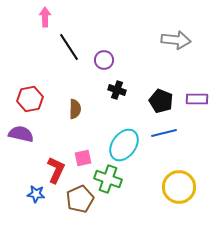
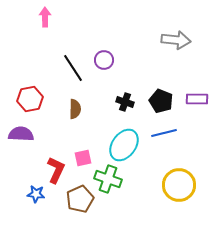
black line: moved 4 px right, 21 px down
black cross: moved 8 px right, 12 px down
purple semicircle: rotated 10 degrees counterclockwise
yellow circle: moved 2 px up
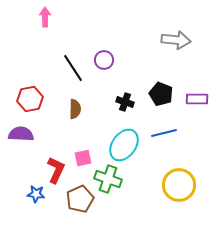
black pentagon: moved 7 px up
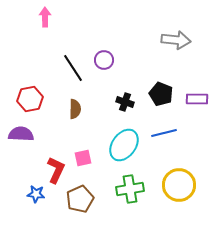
green cross: moved 22 px right, 10 px down; rotated 28 degrees counterclockwise
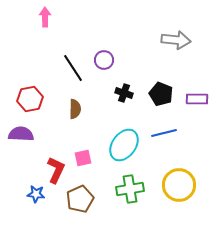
black cross: moved 1 px left, 9 px up
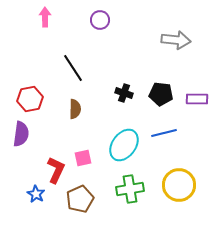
purple circle: moved 4 px left, 40 px up
black pentagon: rotated 15 degrees counterclockwise
purple semicircle: rotated 95 degrees clockwise
blue star: rotated 24 degrees clockwise
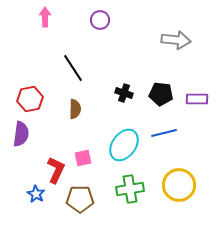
brown pentagon: rotated 24 degrees clockwise
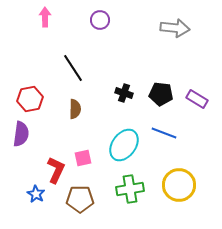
gray arrow: moved 1 px left, 12 px up
purple rectangle: rotated 30 degrees clockwise
blue line: rotated 35 degrees clockwise
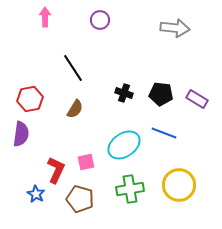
brown semicircle: rotated 30 degrees clockwise
cyan ellipse: rotated 20 degrees clockwise
pink square: moved 3 px right, 4 px down
brown pentagon: rotated 16 degrees clockwise
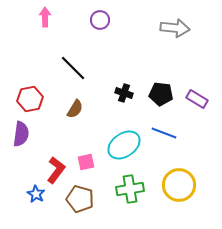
black line: rotated 12 degrees counterclockwise
red L-shape: rotated 12 degrees clockwise
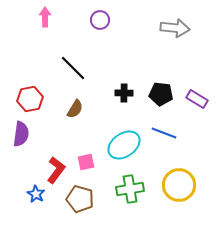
black cross: rotated 18 degrees counterclockwise
